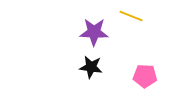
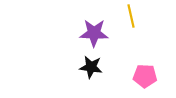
yellow line: rotated 55 degrees clockwise
purple star: moved 1 px down
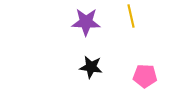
purple star: moved 8 px left, 11 px up
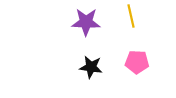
pink pentagon: moved 8 px left, 14 px up
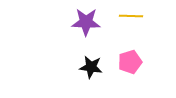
yellow line: rotated 75 degrees counterclockwise
pink pentagon: moved 7 px left; rotated 20 degrees counterclockwise
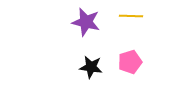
purple star: rotated 12 degrees clockwise
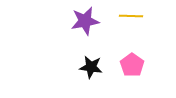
purple star: moved 1 px left, 1 px up; rotated 24 degrees counterclockwise
pink pentagon: moved 2 px right, 3 px down; rotated 20 degrees counterclockwise
